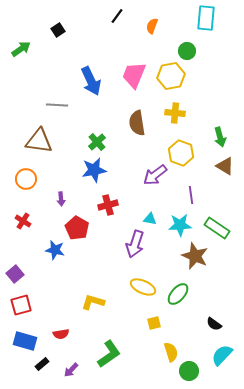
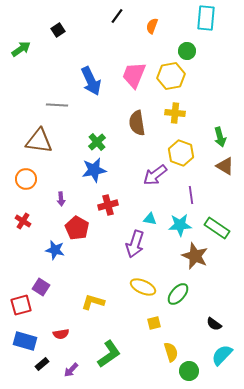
purple square at (15, 274): moved 26 px right, 13 px down; rotated 18 degrees counterclockwise
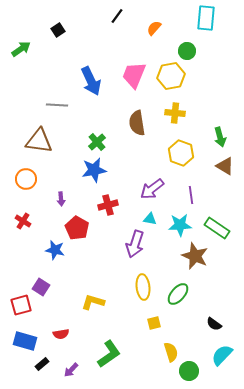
orange semicircle at (152, 26): moved 2 px right, 2 px down; rotated 21 degrees clockwise
purple arrow at (155, 175): moved 3 px left, 14 px down
yellow ellipse at (143, 287): rotated 60 degrees clockwise
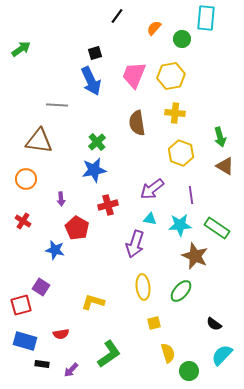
black square at (58, 30): moved 37 px right, 23 px down; rotated 16 degrees clockwise
green circle at (187, 51): moved 5 px left, 12 px up
green ellipse at (178, 294): moved 3 px right, 3 px up
yellow semicircle at (171, 352): moved 3 px left, 1 px down
black rectangle at (42, 364): rotated 48 degrees clockwise
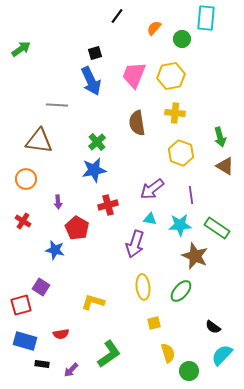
purple arrow at (61, 199): moved 3 px left, 3 px down
black semicircle at (214, 324): moved 1 px left, 3 px down
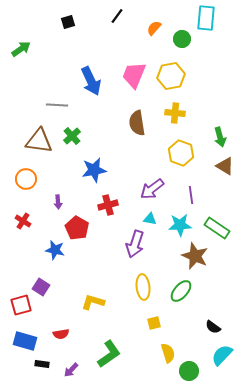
black square at (95, 53): moved 27 px left, 31 px up
green cross at (97, 142): moved 25 px left, 6 px up
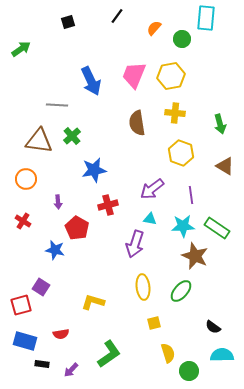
green arrow at (220, 137): moved 13 px up
cyan star at (180, 225): moved 3 px right, 1 px down
cyan semicircle at (222, 355): rotated 45 degrees clockwise
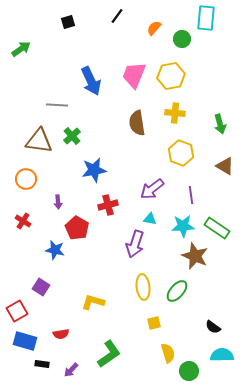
green ellipse at (181, 291): moved 4 px left
red square at (21, 305): moved 4 px left, 6 px down; rotated 15 degrees counterclockwise
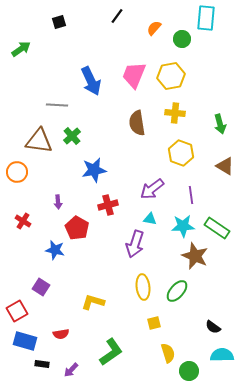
black square at (68, 22): moved 9 px left
orange circle at (26, 179): moved 9 px left, 7 px up
green L-shape at (109, 354): moved 2 px right, 2 px up
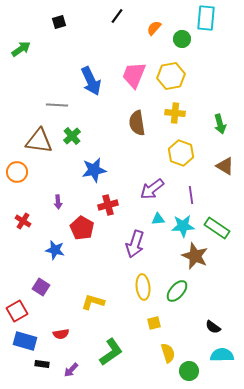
cyan triangle at (150, 219): moved 8 px right; rotated 16 degrees counterclockwise
red pentagon at (77, 228): moved 5 px right
